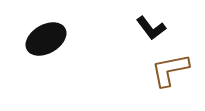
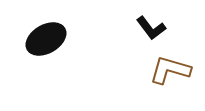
brown L-shape: rotated 27 degrees clockwise
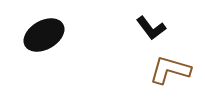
black ellipse: moved 2 px left, 4 px up
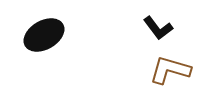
black L-shape: moved 7 px right
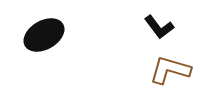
black L-shape: moved 1 px right, 1 px up
